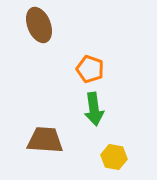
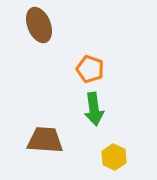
yellow hexagon: rotated 15 degrees clockwise
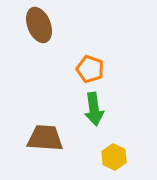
brown trapezoid: moved 2 px up
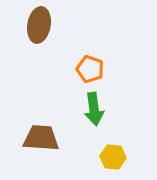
brown ellipse: rotated 32 degrees clockwise
brown trapezoid: moved 4 px left
yellow hexagon: moved 1 px left; rotated 20 degrees counterclockwise
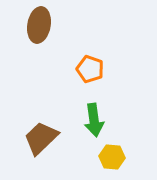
green arrow: moved 11 px down
brown trapezoid: rotated 48 degrees counterclockwise
yellow hexagon: moved 1 px left
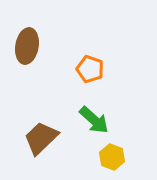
brown ellipse: moved 12 px left, 21 px down
green arrow: rotated 40 degrees counterclockwise
yellow hexagon: rotated 15 degrees clockwise
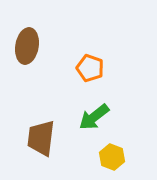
orange pentagon: moved 1 px up
green arrow: moved 3 px up; rotated 100 degrees clockwise
brown trapezoid: rotated 39 degrees counterclockwise
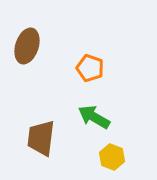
brown ellipse: rotated 8 degrees clockwise
green arrow: rotated 68 degrees clockwise
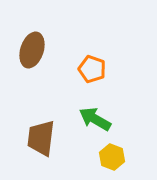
brown ellipse: moved 5 px right, 4 px down
orange pentagon: moved 2 px right, 1 px down
green arrow: moved 1 px right, 2 px down
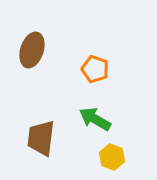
orange pentagon: moved 3 px right
